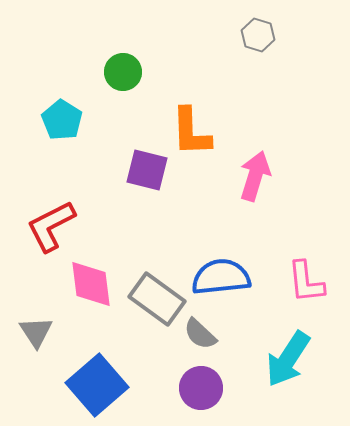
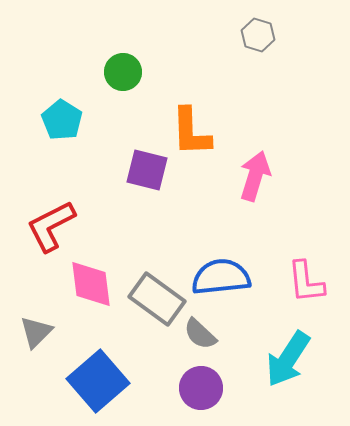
gray triangle: rotated 18 degrees clockwise
blue square: moved 1 px right, 4 px up
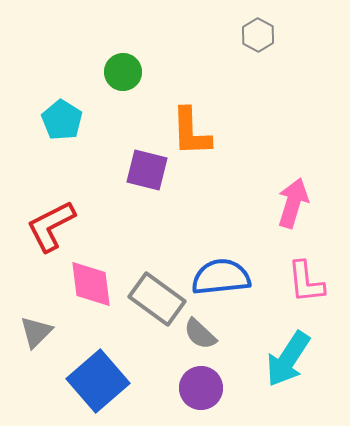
gray hexagon: rotated 12 degrees clockwise
pink arrow: moved 38 px right, 27 px down
